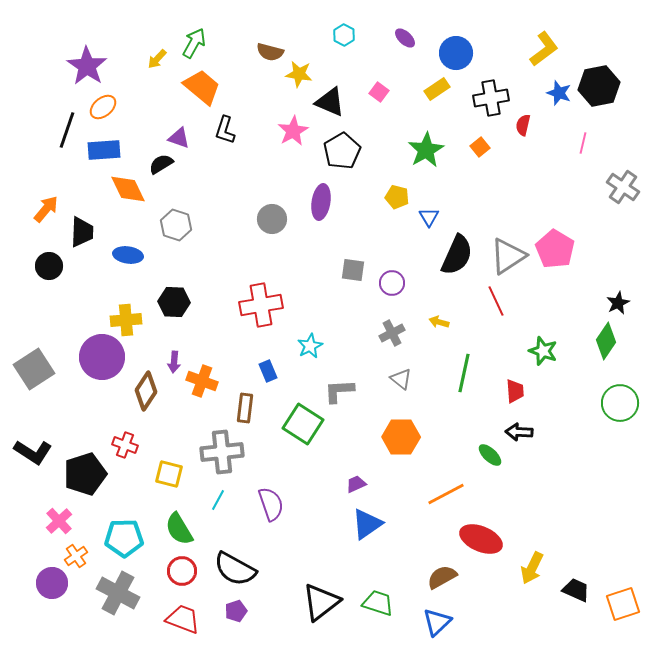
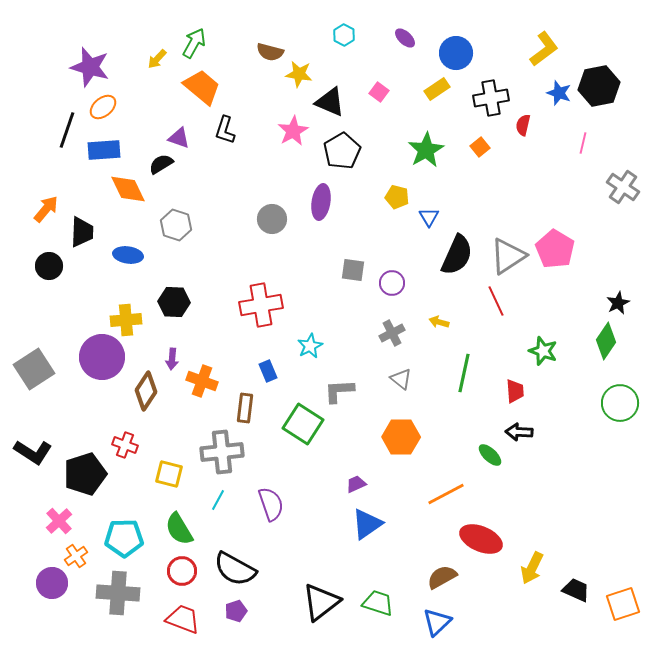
purple star at (87, 66): moved 3 px right, 1 px down; rotated 18 degrees counterclockwise
purple arrow at (174, 362): moved 2 px left, 3 px up
gray cross at (118, 593): rotated 24 degrees counterclockwise
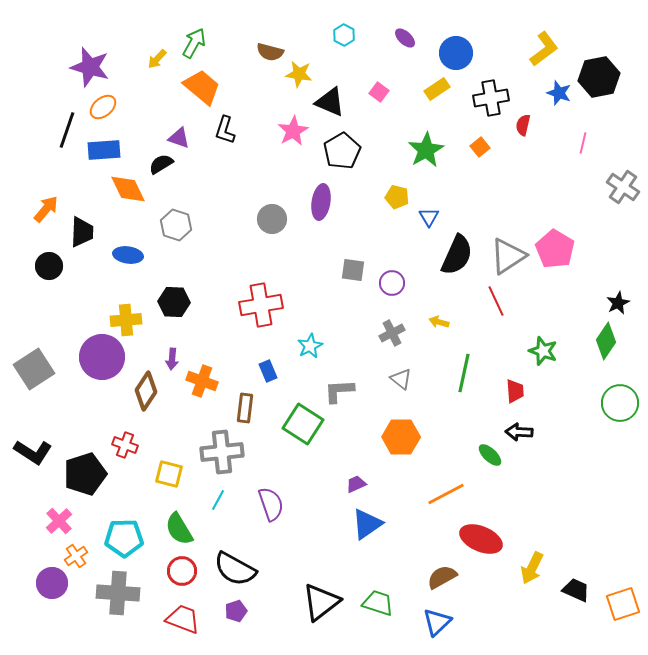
black hexagon at (599, 86): moved 9 px up
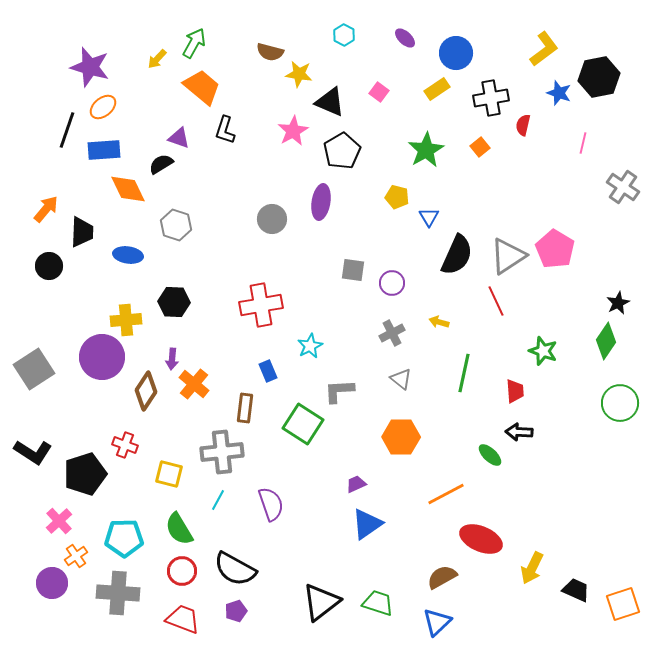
orange cross at (202, 381): moved 8 px left, 3 px down; rotated 20 degrees clockwise
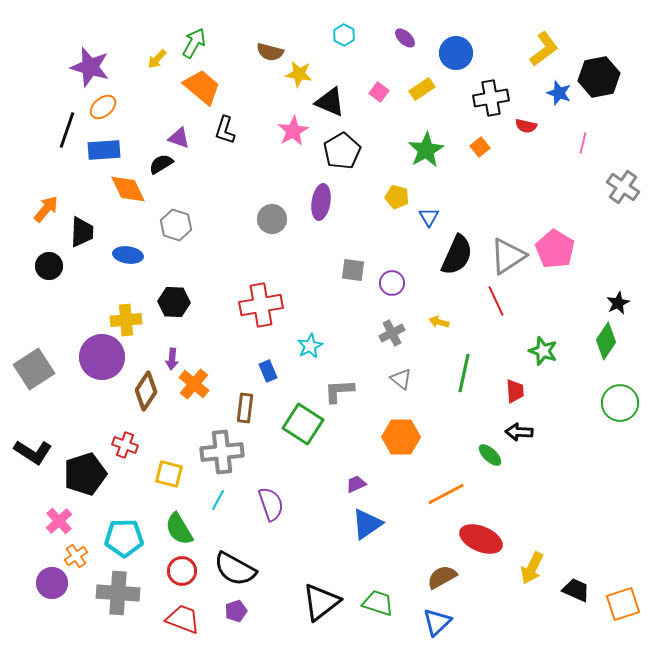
yellow rectangle at (437, 89): moved 15 px left
red semicircle at (523, 125): moved 3 px right, 1 px down; rotated 90 degrees counterclockwise
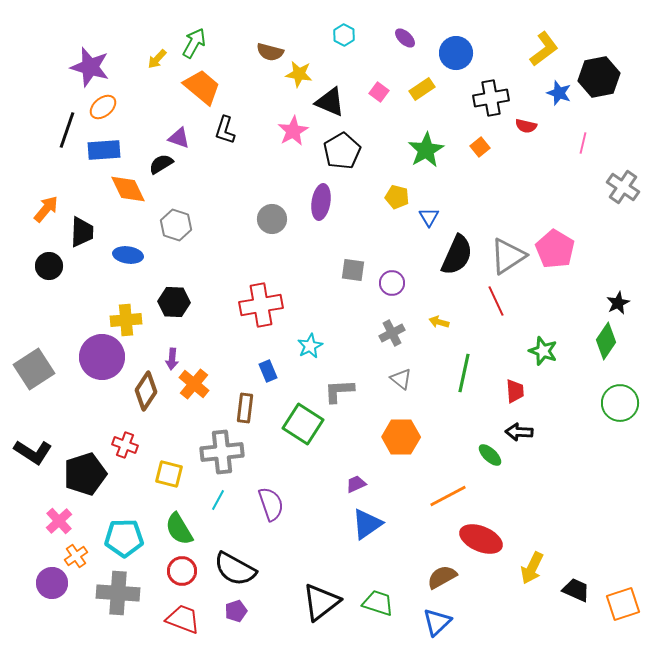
orange line at (446, 494): moved 2 px right, 2 px down
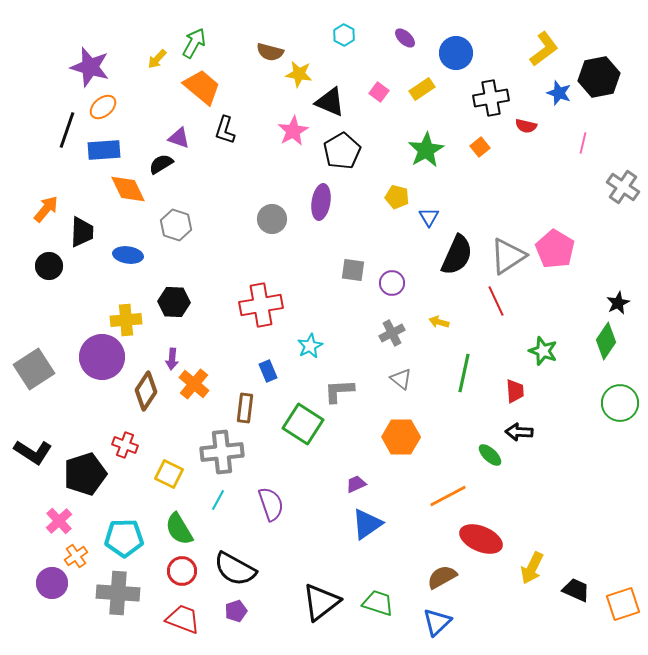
yellow square at (169, 474): rotated 12 degrees clockwise
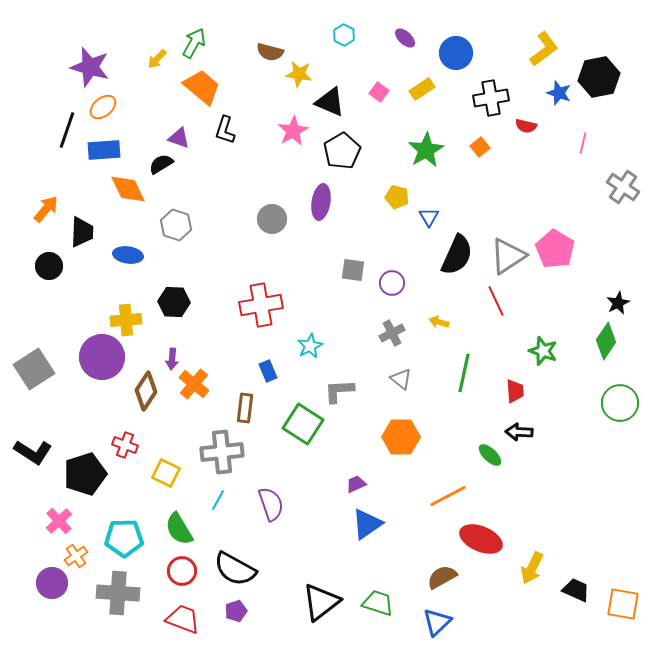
yellow square at (169, 474): moved 3 px left, 1 px up
orange square at (623, 604): rotated 28 degrees clockwise
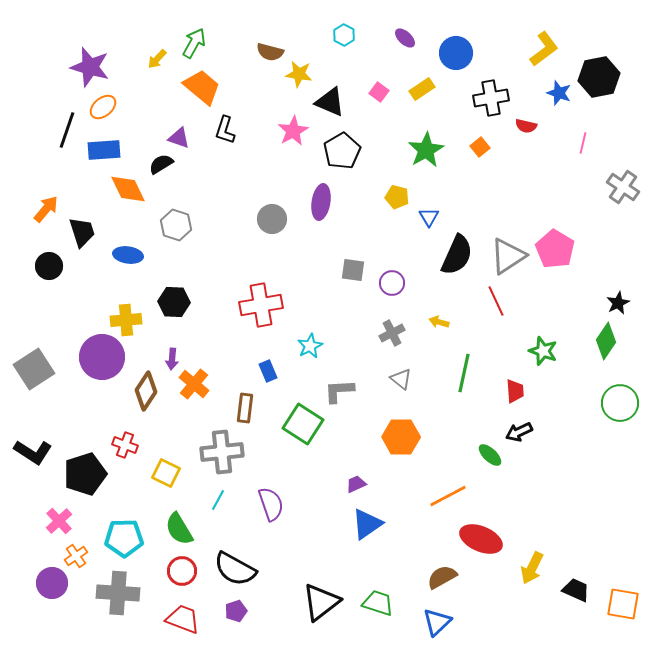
black trapezoid at (82, 232): rotated 20 degrees counterclockwise
black arrow at (519, 432): rotated 28 degrees counterclockwise
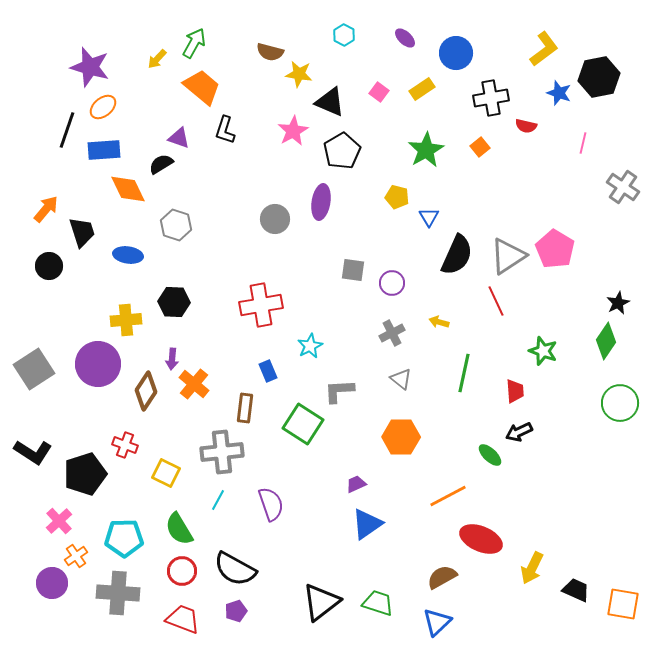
gray circle at (272, 219): moved 3 px right
purple circle at (102, 357): moved 4 px left, 7 px down
